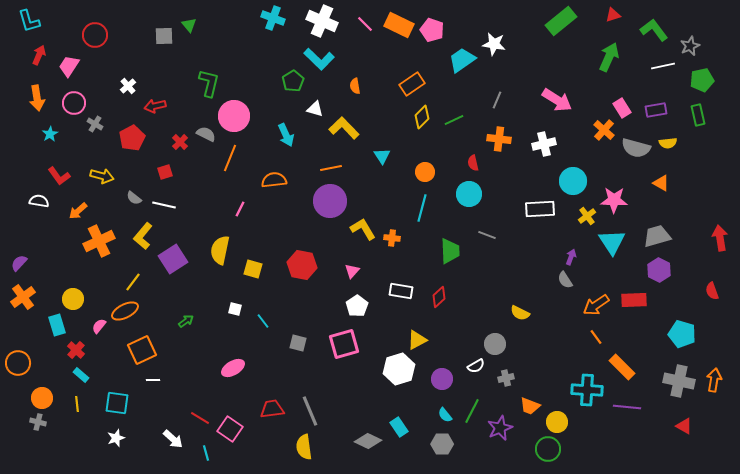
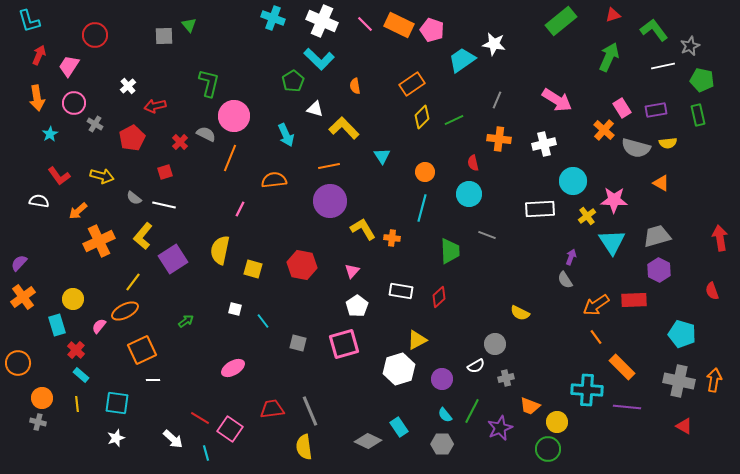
green pentagon at (702, 80): rotated 25 degrees clockwise
orange line at (331, 168): moved 2 px left, 2 px up
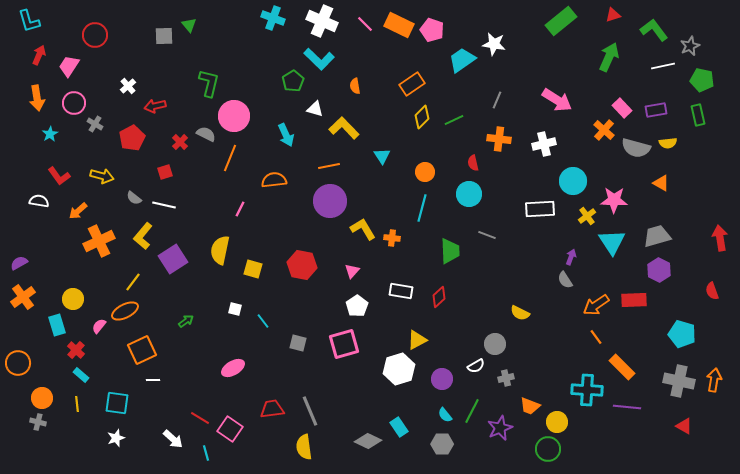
pink rectangle at (622, 108): rotated 12 degrees counterclockwise
purple semicircle at (19, 263): rotated 18 degrees clockwise
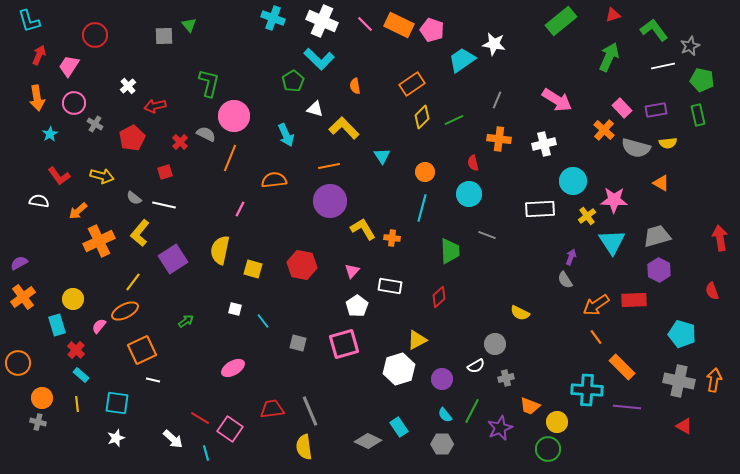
yellow L-shape at (143, 236): moved 3 px left, 3 px up
white rectangle at (401, 291): moved 11 px left, 5 px up
white line at (153, 380): rotated 16 degrees clockwise
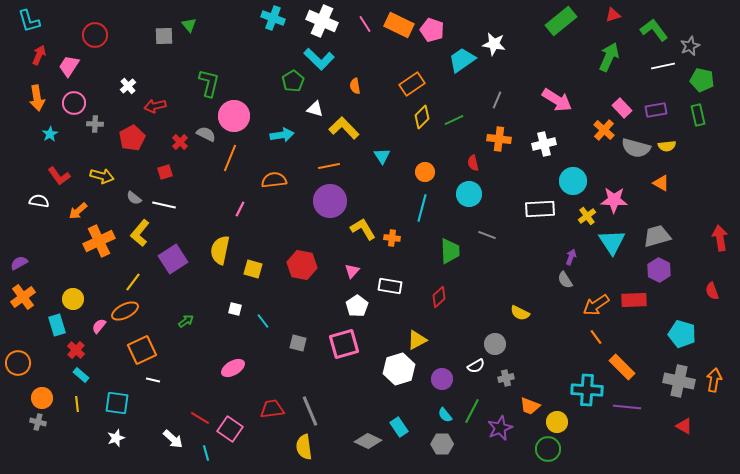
pink line at (365, 24): rotated 12 degrees clockwise
gray cross at (95, 124): rotated 28 degrees counterclockwise
cyan arrow at (286, 135): moved 4 px left; rotated 75 degrees counterclockwise
yellow semicircle at (668, 143): moved 1 px left, 3 px down
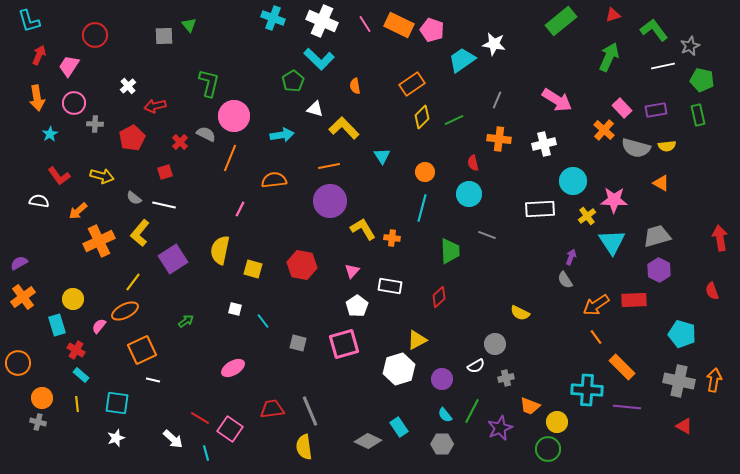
red cross at (76, 350): rotated 12 degrees counterclockwise
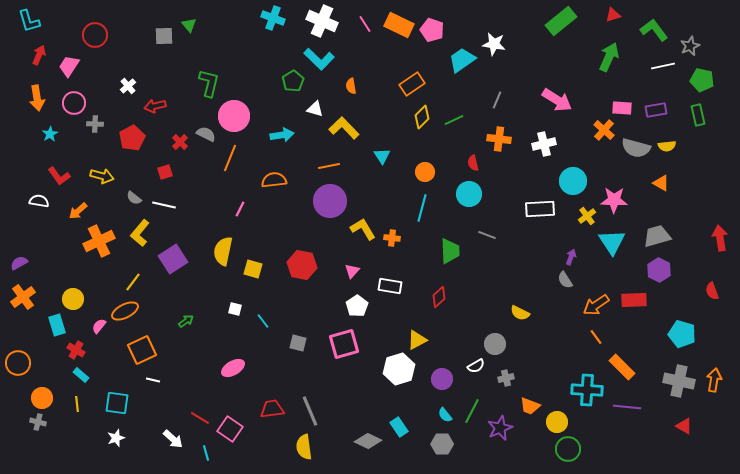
orange semicircle at (355, 86): moved 4 px left
pink rectangle at (622, 108): rotated 42 degrees counterclockwise
yellow semicircle at (220, 250): moved 3 px right, 1 px down
green circle at (548, 449): moved 20 px right
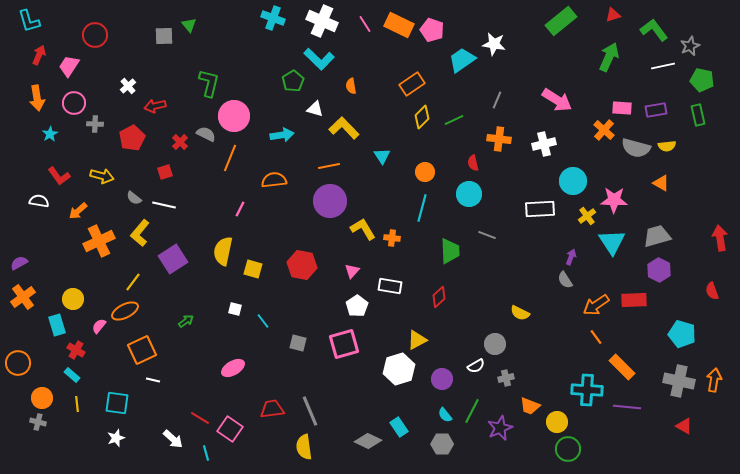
cyan rectangle at (81, 375): moved 9 px left
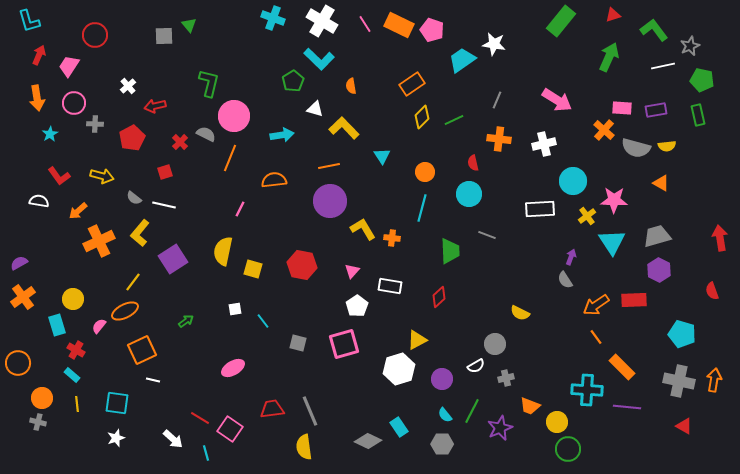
white cross at (322, 21): rotated 8 degrees clockwise
green rectangle at (561, 21): rotated 12 degrees counterclockwise
white square at (235, 309): rotated 24 degrees counterclockwise
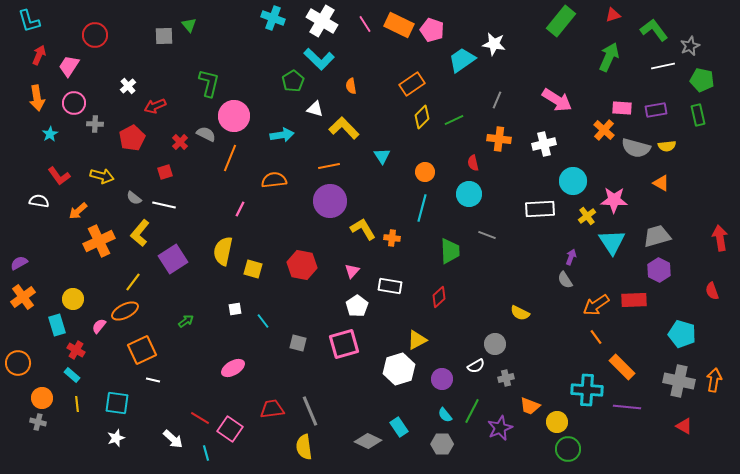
red arrow at (155, 106): rotated 10 degrees counterclockwise
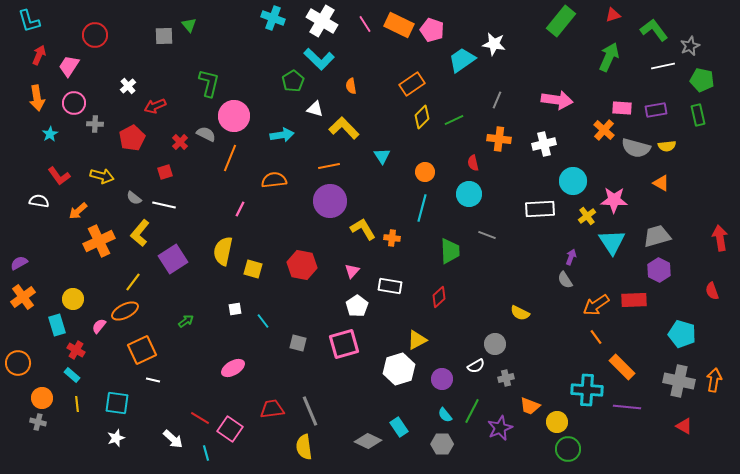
pink arrow at (557, 100): rotated 24 degrees counterclockwise
